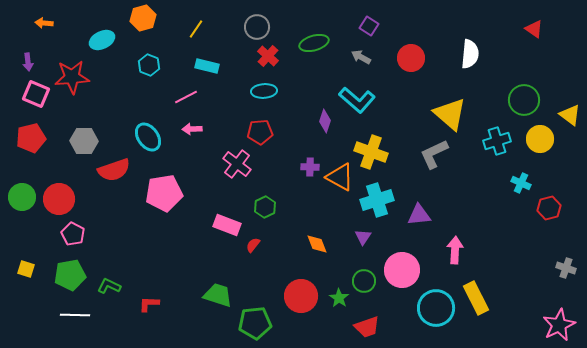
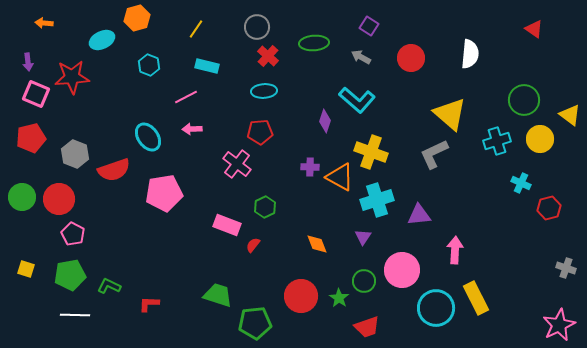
orange hexagon at (143, 18): moved 6 px left
green ellipse at (314, 43): rotated 12 degrees clockwise
gray hexagon at (84, 141): moved 9 px left, 13 px down; rotated 20 degrees clockwise
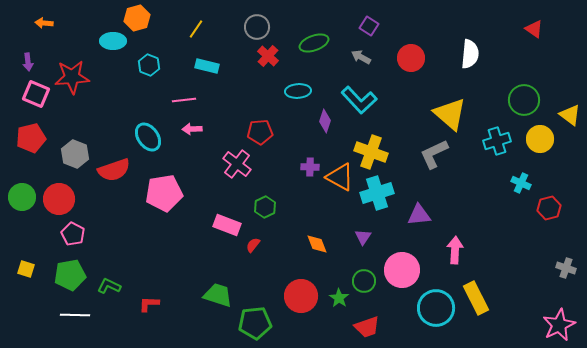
cyan ellipse at (102, 40): moved 11 px right, 1 px down; rotated 25 degrees clockwise
green ellipse at (314, 43): rotated 16 degrees counterclockwise
cyan ellipse at (264, 91): moved 34 px right
pink line at (186, 97): moved 2 px left, 3 px down; rotated 20 degrees clockwise
cyan L-shape at (357, 100): moved 2 px right; rotated 6 degrees clockwise
cyan cross at (377, 200): moved 7 px up
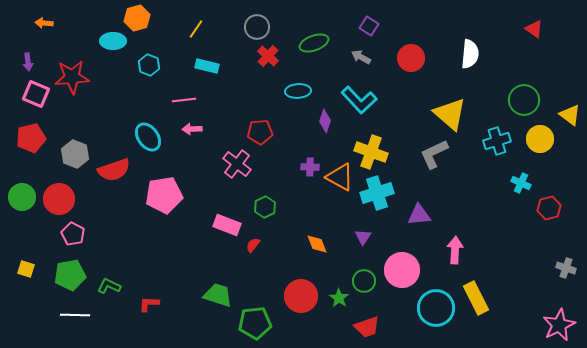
pink pentagon at (164, 193): moved 2 px down
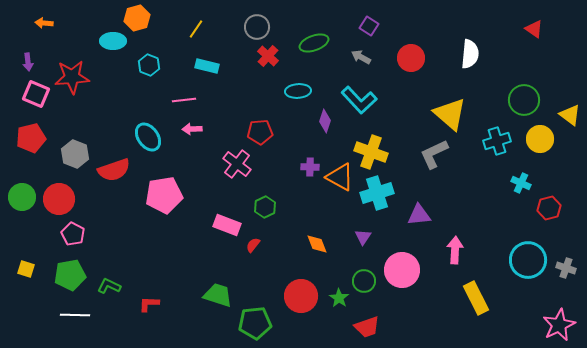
cyan circle at (436, 308): moved 92 px right, 48 px up
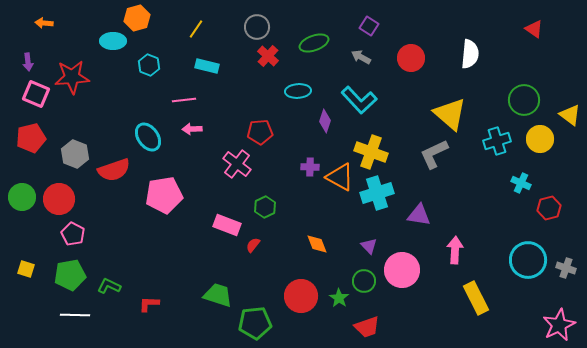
purple triangle at (419, 215): rotated 15 degrees clockwise
purple triangle at (363, 237): moved 6 px right, 9 px down; rotated 18 degrees counterclockwise
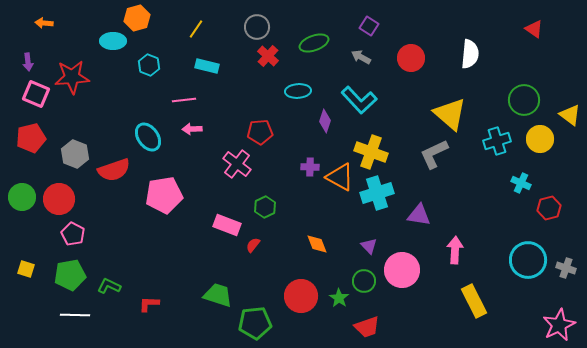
yellow rectangle at (476, 298): moved 2 px left, 3 px down
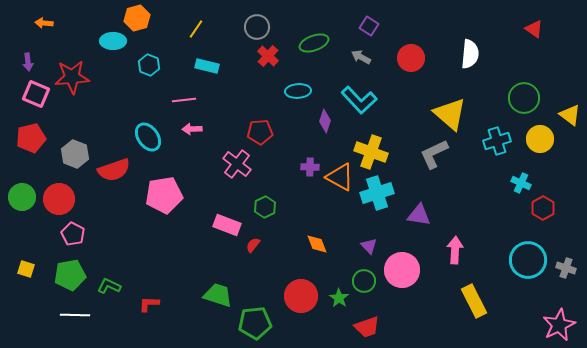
green circle at (524, 100): moved 2 px up
red hexagon at (549, 208): moved 6 px left; rotated 15 degrees counterclockwise
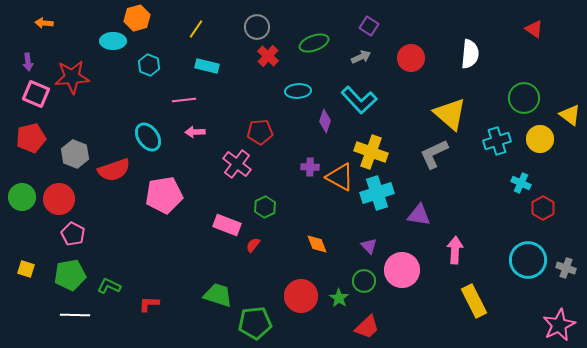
gray arrow at (361, 57): rotated 126 degrees clockwise
pink arrow at (192, 129): moved 3 px right, 3 px down
red trapezoid at (367, 327): rotated 24 degrees counterclockwise
